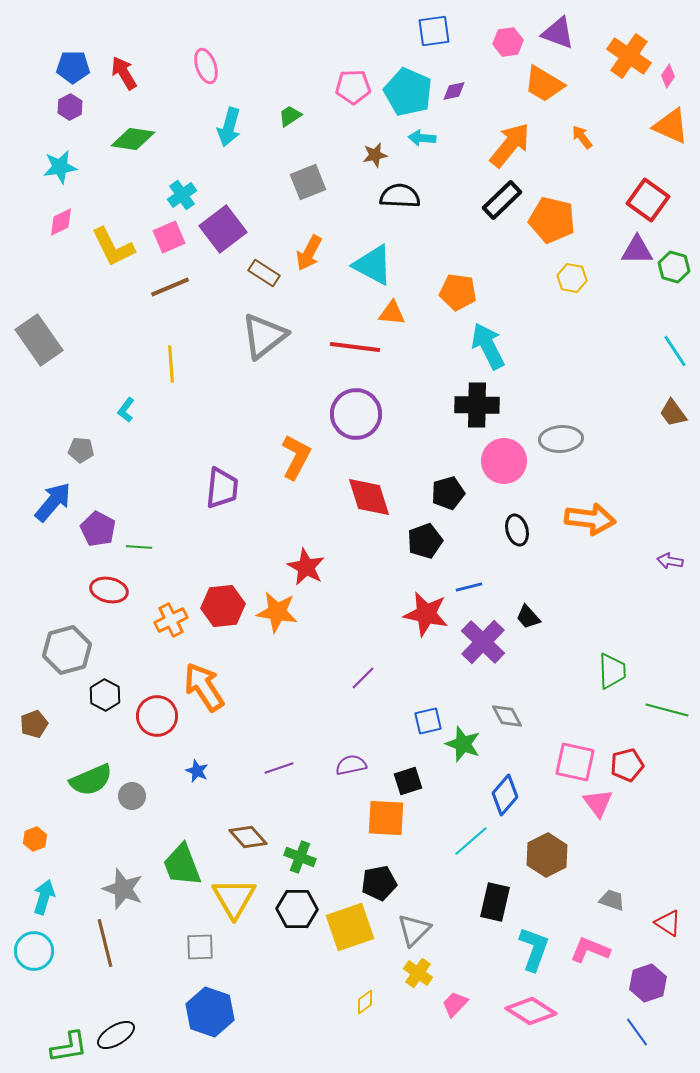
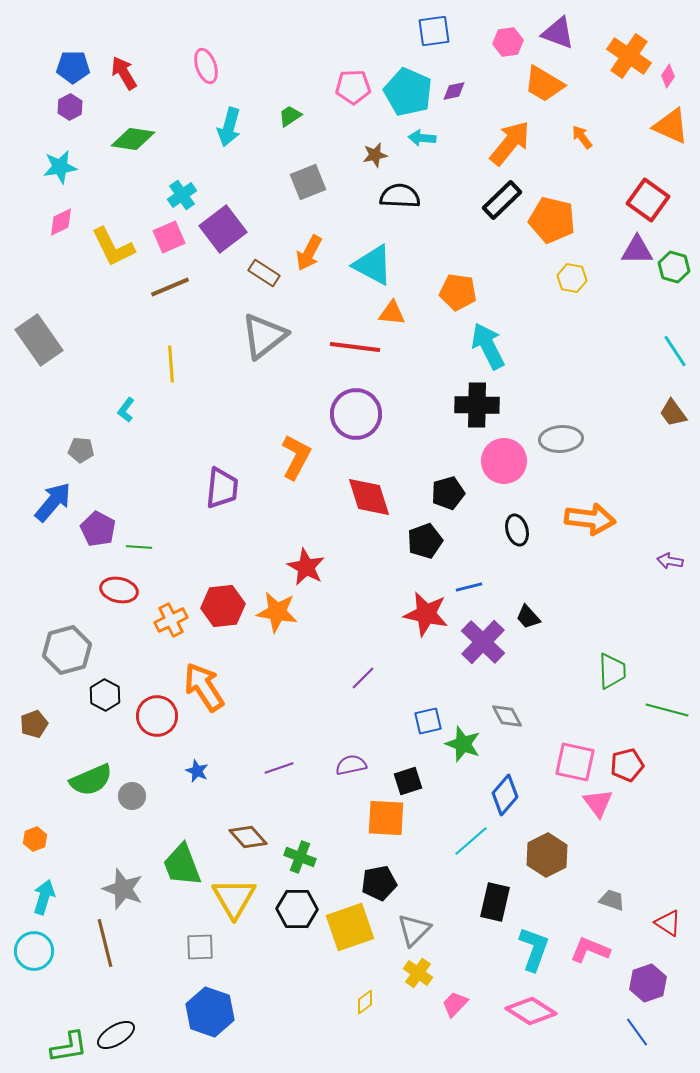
orange arrow at (510, 145): moved 2 px up
red ellipse at (109, 590): moved 10 px right
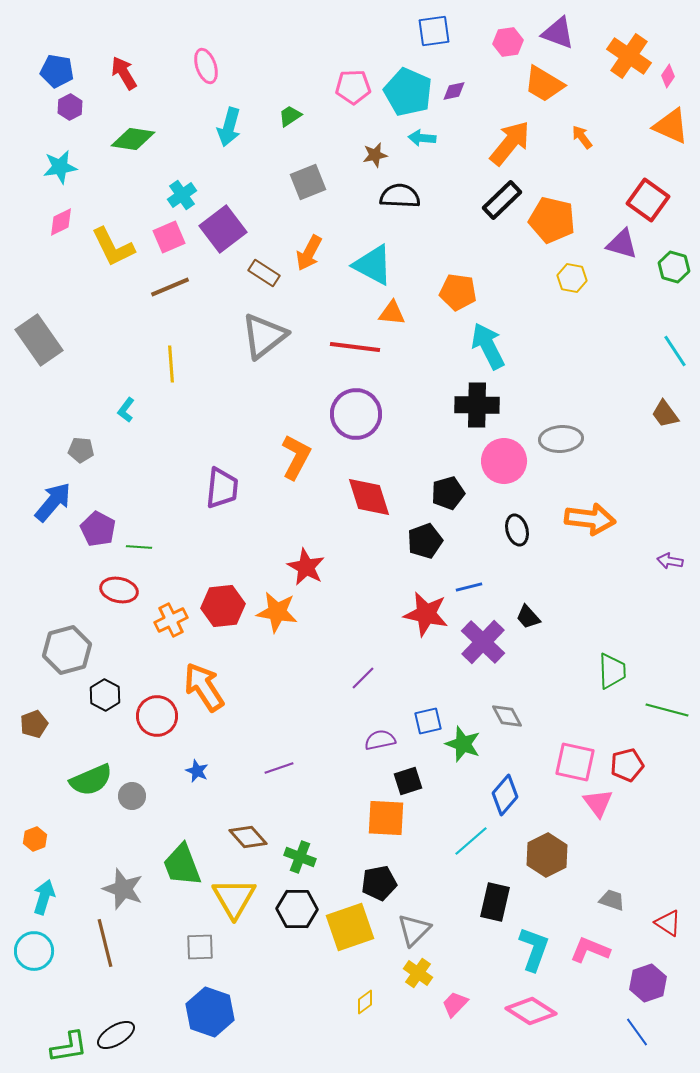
blue pentagon at (73, 67): moved 16 px left, 4 px down; rotated 8 degrees clockwise
purple triangle at (637, 250): moved 15 px left, 6 px up; rotated 16 degrees clockwise
brown trapezoid at (673, 413): moved 8 px left, 1 px down
purple semicircle at (351, 765): moved 29 px right, 25 px up
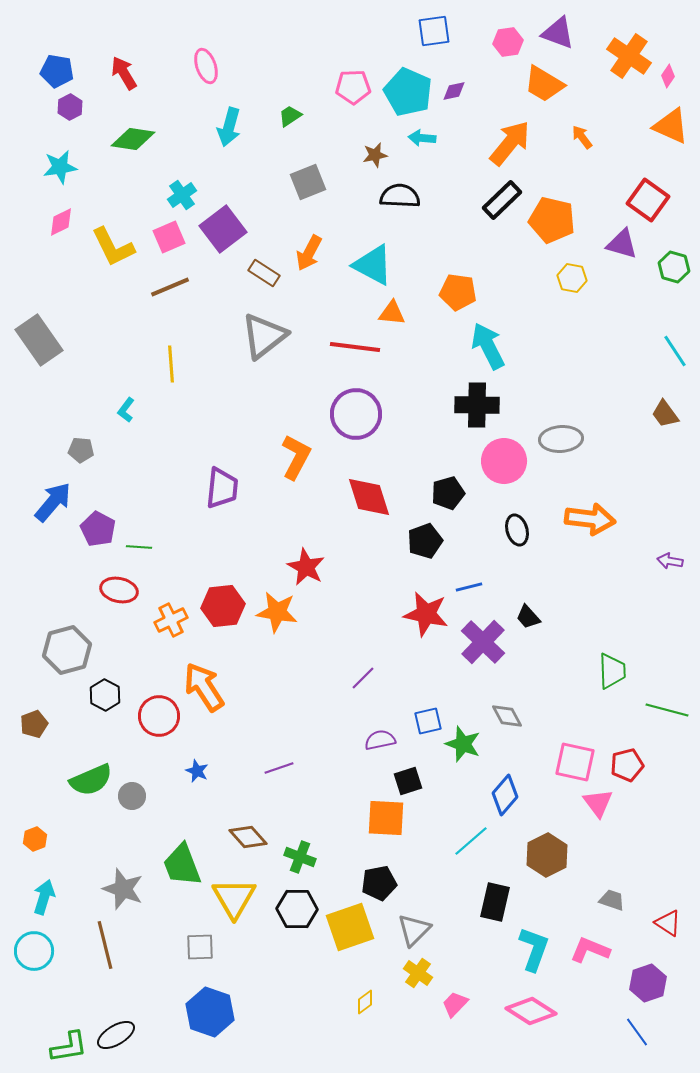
red circle at (157, 716): moved 2 px right
brown line at (105, 943): moved 2 px down
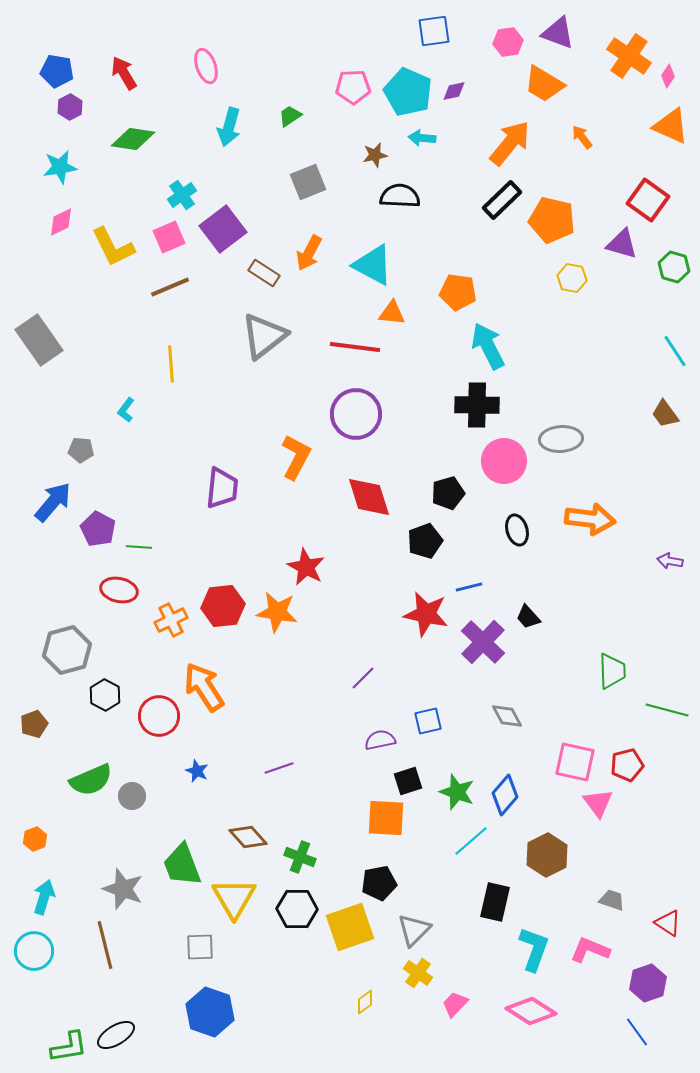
green star at (463, 744): moved 6 px left, 48 px down
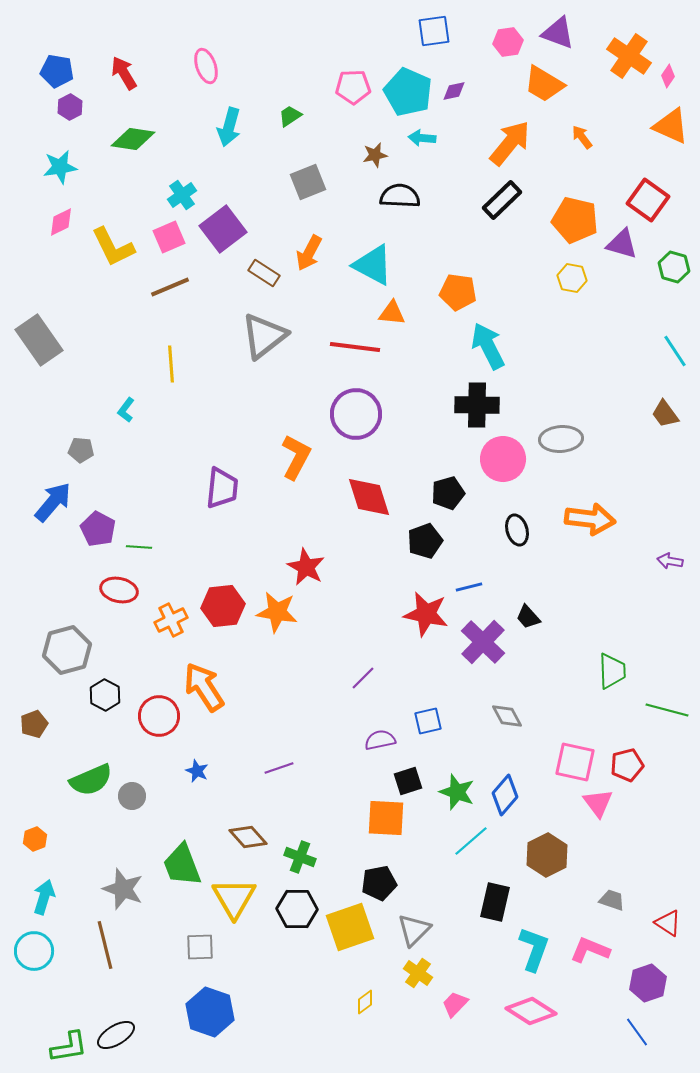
orange pentagon at (552, 220): moved 23 px right
pink circle at (504, 461): moved 1 px left, 2 px up
